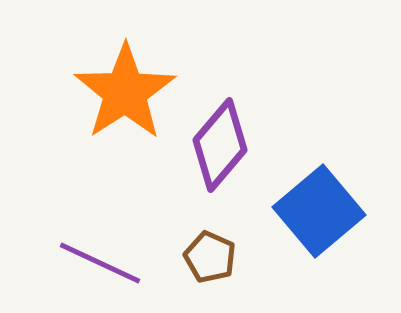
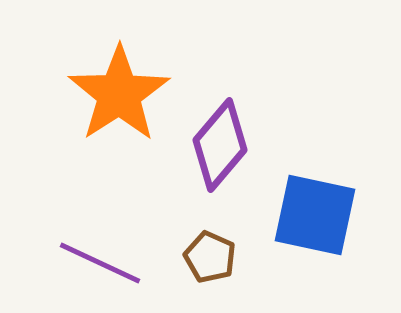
orange star: moved 6 px left, 2 px down
blue square: moved 4 px left, 4 px down; rotated 38 degrees counterclockwise
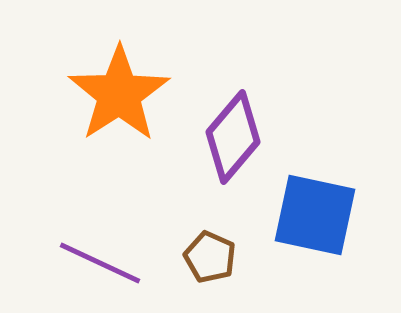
purple diamond: moved 13 px right, 8 px up
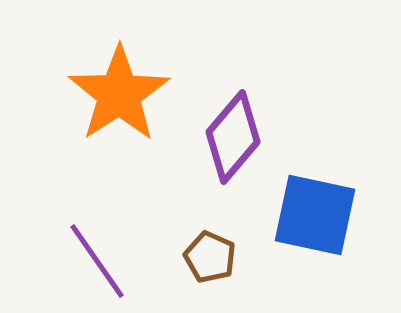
purple line: moved 3 px left, 2 px up; rotated 30 degrees clockwise
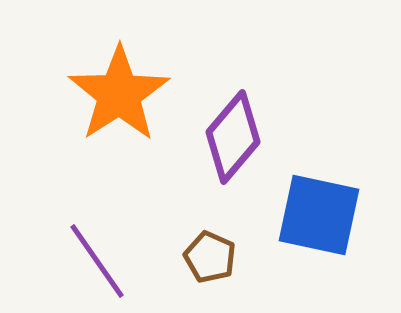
blue square: moved 4 px right
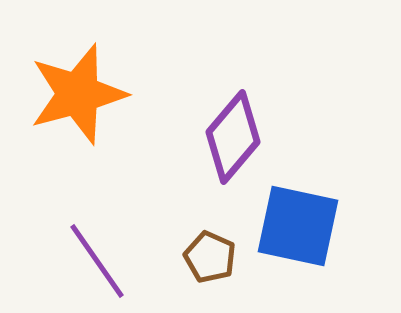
orange star: moved 41 px left; rotated 18 degrees clockwise
blue square: moved 21 px left, 11 px down
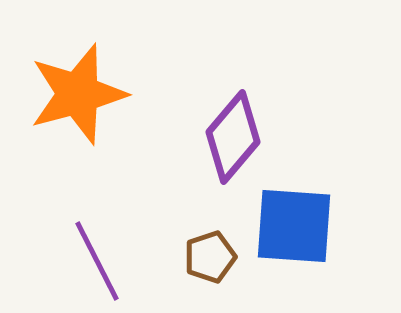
blue square: moved 4 px left; rotated 8 degrees counterclockwise
brown pentagon: rotated 30 degrees clockwise
purple line: rotated 8 degrees clockwise
